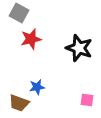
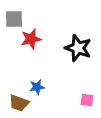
gray square: moved 5 px left, 6 px down; rotated 30 degrees counterclockwise
black star: moved 1 px left
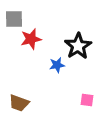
black star: moved 2 px up; rotated 20 degrees clockwise
blue star: moved 20 px right, 22 px up
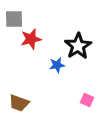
pink square: rotated 16 degrees clockwise
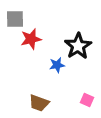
gray square: moved 1 px right
brown trapezoid: moved 20 px right
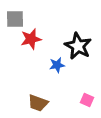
black star: rotated 12 degrees counterclockwise
brown trapezoid: moved 1 px left
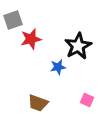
gray square: moved 2 px left, 1 px down; rotated 18 degrees counterclockwise
black star: rotated 16 degrees clockwise
blue star: moved 1 px right, 2 px down
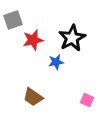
red star: moved 2 px right, 1 px down
black star: moved 6 px left, 8 px up
blue star: moved 2 px left, 5 px up
brown trapezoid: moved 5 px left, 6 px up; rotated 15 degrees clockwise
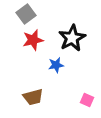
gray square: moved 13 px right, 6 px up; rotated 18 degrees counterclockwise
blue star: moved 3 px down
brown trapezoid: rotated 50 degrees counterclockwise
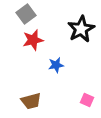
black star: moved 9 px right, 9 px up
brown trapezoid: moved 2 px left, 4 px down
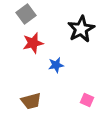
red star: moved 3 px down
